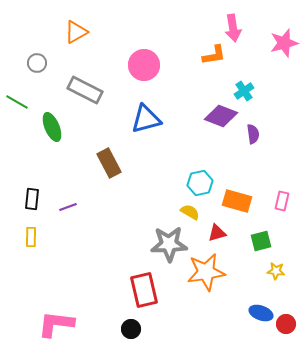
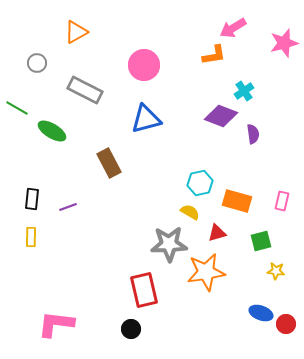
pink arrow: rotated 68 degrees clockwise
green line: moved 6 px down
green ellipse: moved 4 px down; rotated 36 degrees counterclockwise
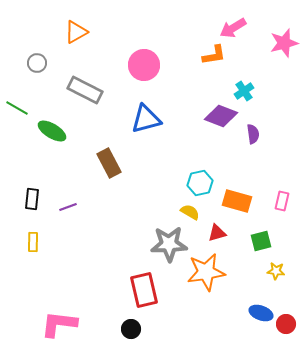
yellow rectangle: moved 2 px right, 5 px down
pink L-shape: moved 3 px right
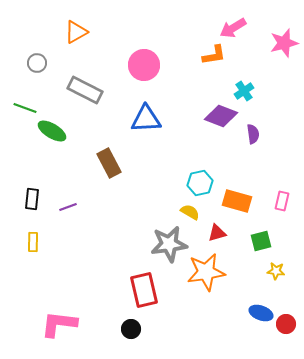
green line: moved 8 px right; rotated 10 degrees counterclockwise
blue triangle: rotated 12 degrees clockwise
gray star: rotated 6 degrees counterclockwise
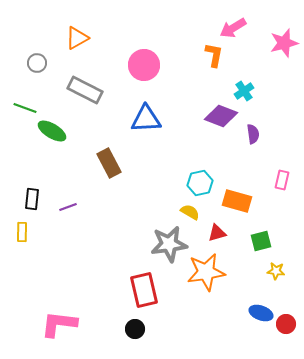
orange triangle: moved 1 px right, 6 px down
orange L-shape: rotated 70 degrees counterclockwise
pink rectangle: moved 21 px up
yellow rectangle: moved 11 px left, 10 px up
black circle: moved 4 px right
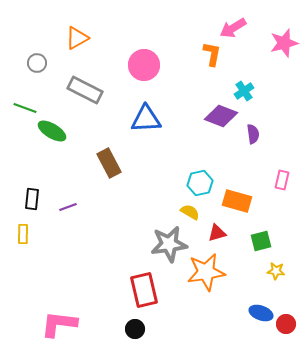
orange L-shape: moved 2 px left, 1 px up
yellow rectangle: moved 1 px right, 2 px down
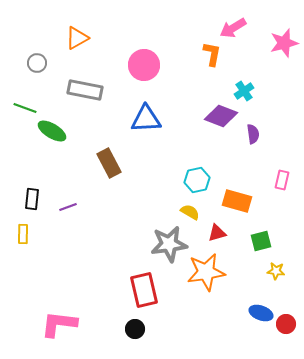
gray rectangle: rotated 16 degrees counterclockwise
cyan hexagon: moved 3 px left, 3 px up
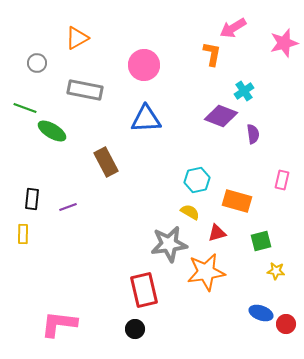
brown rectangle: moved 3 px left, 1 px up
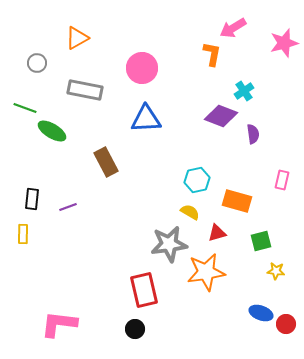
pink circle: moved 2 px left, 3 px down
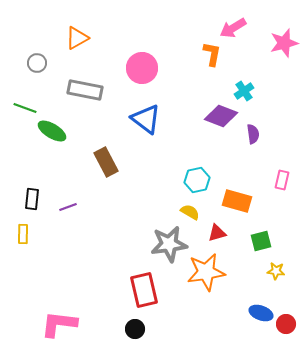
blue triangle: rotated 40 degrees clockwise
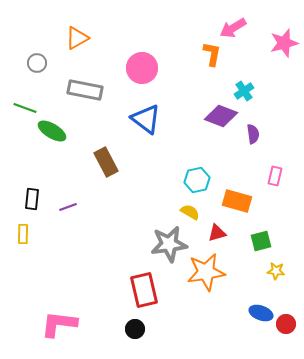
pink rectangle: moved 7 px left, 4 px up
